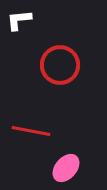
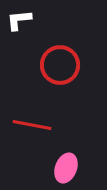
red line: moved 1 px right, 6 px up
pink ellipse: rotated 20 degrees counterclockwise
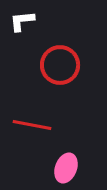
white L-shape: moved 3 px right, 1 px down
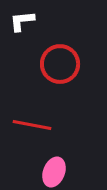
red circle: moved 1 px up
pink ellipse: moved 12 px left, 4 px down
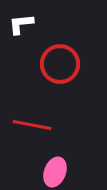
white L-shape: moved 1 px left, 3 px down
pink ellipse: moved 1 px right
